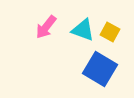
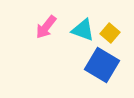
yellow square: moved 1 px down; rotated 12 degrees clockwise
blue square: moved 2 px right, 4 px up
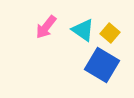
cyan triangle: rotated 15 degrees clockwise
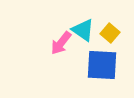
pink arrow: moved 15 px right, 16 px down
blue square: rotated 28 degrees counterclockwise
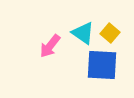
cyan triangle: moved 3 px down
pink arrow: moved 11 px left, 3 px down
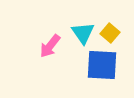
cyan triangle: rotated 20 degrees clockwise
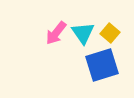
pink arrow: moved 6 px right, 13 px up
blue square: rotated 20 degrees counterclockwise
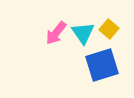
yellow square: moved 1 px left, 4 px up
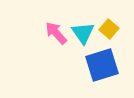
pink arrow: rotated 100 degrees clockwise
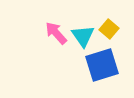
cyan triangle: moved 3 px down
